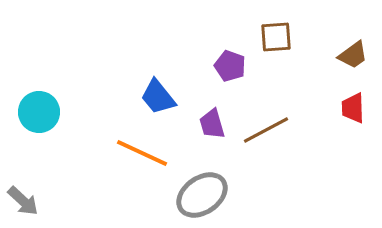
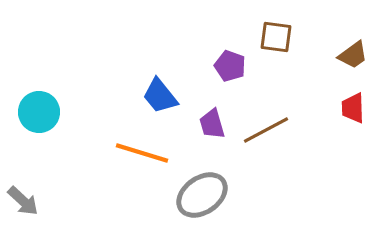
brown square: rotated 12 degrees clockwise
blue trapezoid: moved 2 px right, 1 px up
orange line: rotated 8 degrees counterclockwise
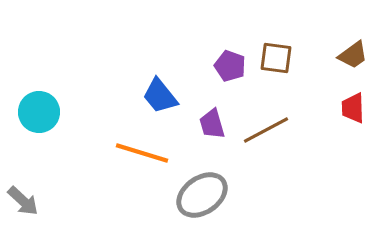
brown square: moved 21 px down
